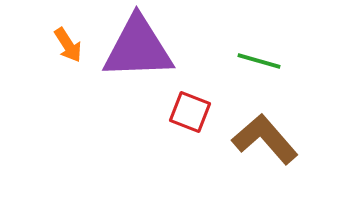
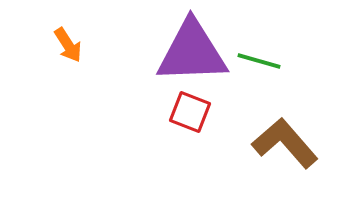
purple triangle: moved 54 px right, 4 px down
brown L-shape: moved 20 px right, 4 px down
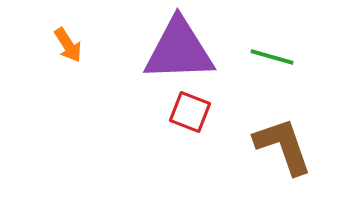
purple triangle: moved 13 px left, 2 px up
green line: moved 13 px right, 4 px up
brown L-shape: moved 2 px left, 3 px down; rotated 22 degrees clockwise
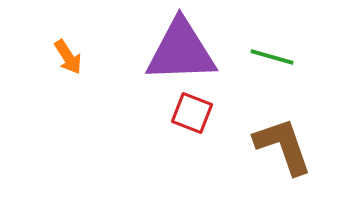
orange arrow: moved 12 px down
purple triangle: moved 2 px right, 1 px down
red square: moved 2 px right, 1 px down
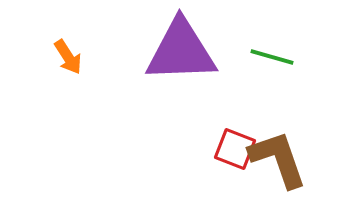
red square: moved 43 px right, 36 px down
brown L-shape: moved 5 px left, 13 px down
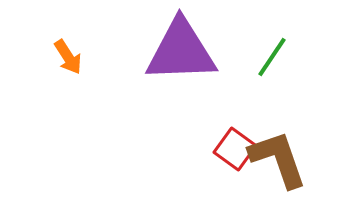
green line: rotated 72 degrees counterclockwise
red square: rotated 15 degrees clockwise
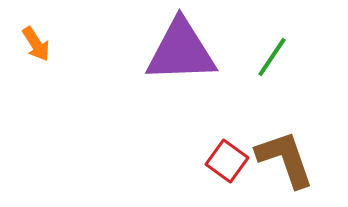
orange arrow: moved 32 px left, 13 px up
red square: moved 8 px left, 12 px down
brown L-shape: moved 7 px right
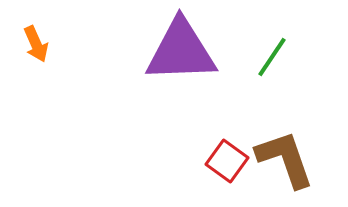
orange arrow: rotated 9 degrees clockwise
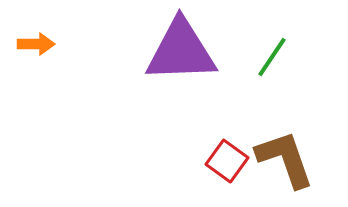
orange arrow: rotated 66 degrees counterclockwise
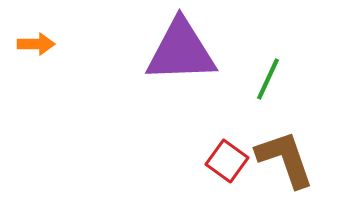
green line: moved 4 px left, 22 px down; rotated 9 degrees counterclockwise
